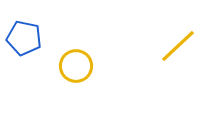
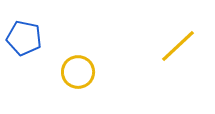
yellow circle: moved 2 px right, 6 px down
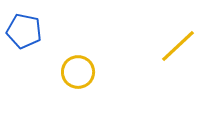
blue pentagon: moved 7 px up
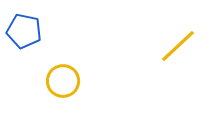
yellow circle: moved 15 px left, 9 px down
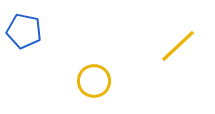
yellow circle: moved 31 px right
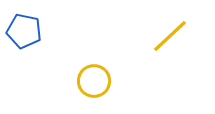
yellow line: moved 8 px left, 10 px up
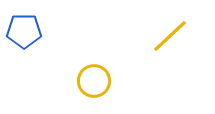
blue pentagon: rotated 12 degrees counterclockwise
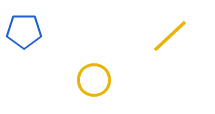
yellow circle: moved 1 px up
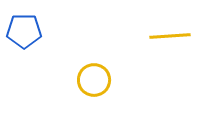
yellow line: rotated 39 degrees clockwise
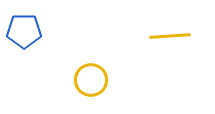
yellow circle: moved 3 px left
